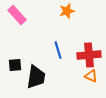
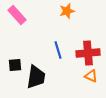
red cross: moved 1 px left, 2 px up
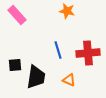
orange star: rotated 28 degrees clockwise
orange triangle: moved 22 px left, 4 px down
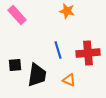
black trapezoid: moved 1 px right, 2 px up
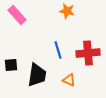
black square: moved 4 px left
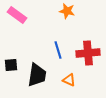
pink rectangle: rotated 12 degrees counterclockwise
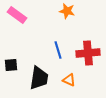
black trapezoid: moved 2 px right, 3 px down
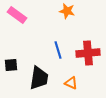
orange triangle: moved 2 px right, 3 px down
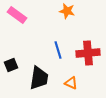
black square: rotated 16 degrees counterclockwise
